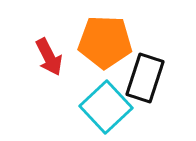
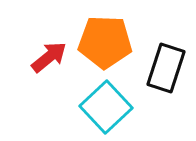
red arrow: rotated 102 degrees counterclockwise
black rectangle: moved 21 px right, 10 px up
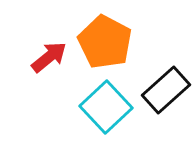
orange pentagon: rotated 26 degrees clockwise
black rectangle: moved 22 px down; rotated 30 degrees clockwise
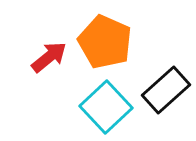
orange pentagon: rotated 4 degrees counterclockwise
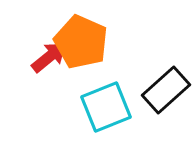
orange pentagon: moved 24 px left
cyan square: rotated 21 degrees clockwise
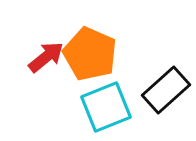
orange pentagon: moved 9 px right, 12 px down
red arrow: moved 3 px left
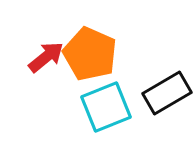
black rectangle: moved 1 px right, 3 px down; rotated 12 degrees clockwise
